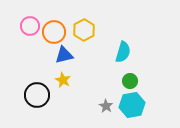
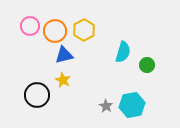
orange circle: moved 1 px right, 1 px up
green circle: moved 17 px right, 16 px up
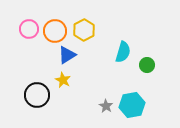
pink circle: moved 1 px left, 3 px down
blue triangle: moved 3 px right; rotated 18 degrees counterclockwise
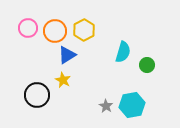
pink circle: moved 1 px left, 1 px up
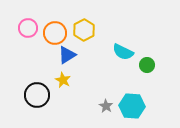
orange circle: moved 2 px down
cyan semicircle: rotated 100 degrees clockwise
cyan hexagon: moved 1 px down; rotated 15 degrees clockwise
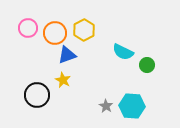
blue triangle: rotated 12 degrees clockwise
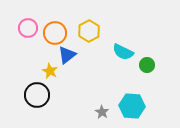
yellow hexagon: moved 5 px right, 1 px down
blue triangle: rotated 18 degrees counterclockwise
yellow star: moved 13 px left, 9 px up
gray star: moved 4 px left, 6 px down
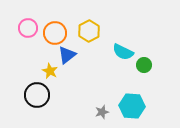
green circle: moved 3 px left
gray star: rotated 24 degrees clockwise
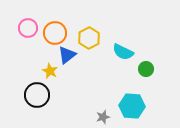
yellow hexagon: moved 7 px down
green circle: moved 2 px right, 4 px down
gray star: moved 1 px right, 5 px down
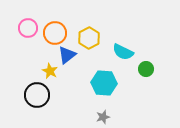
cyan hexagon: moved 28 px left, 23 px up
